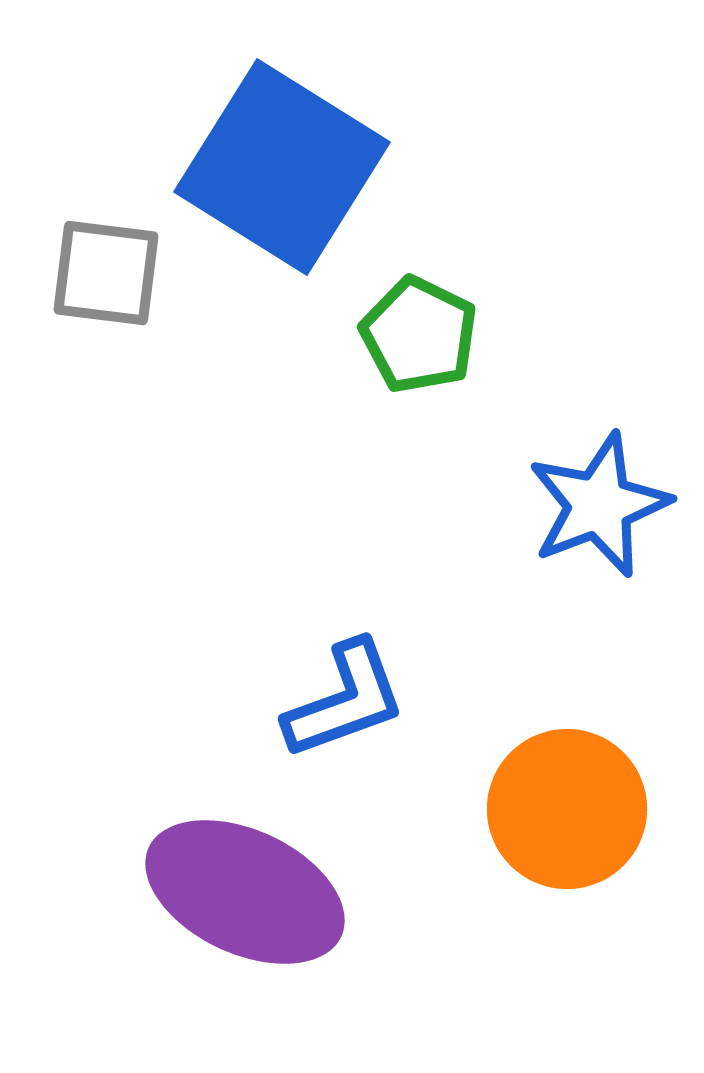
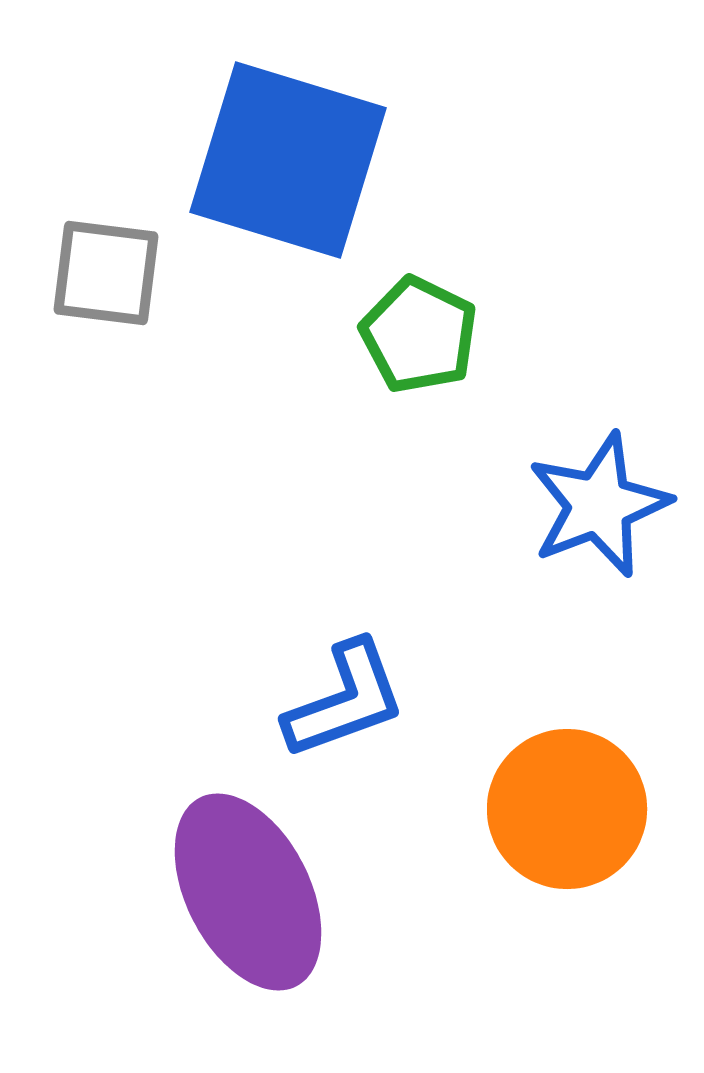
blue square: moved 6 px right, 7 px up; rotated 15 degrees counterclockwise
purple ellipse: moved 3 px right; rotated 38 degrees clockwise
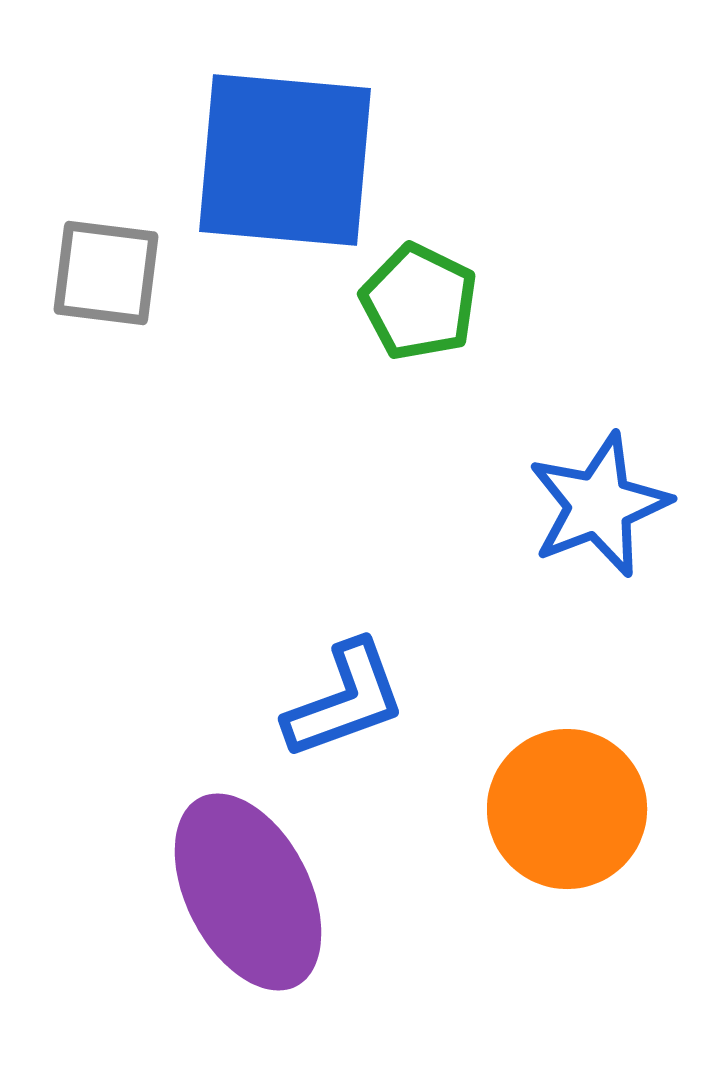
blue square: moved 3 px left; rotated 12 degrees counterclockwise
green pentagon: moved 33 px up
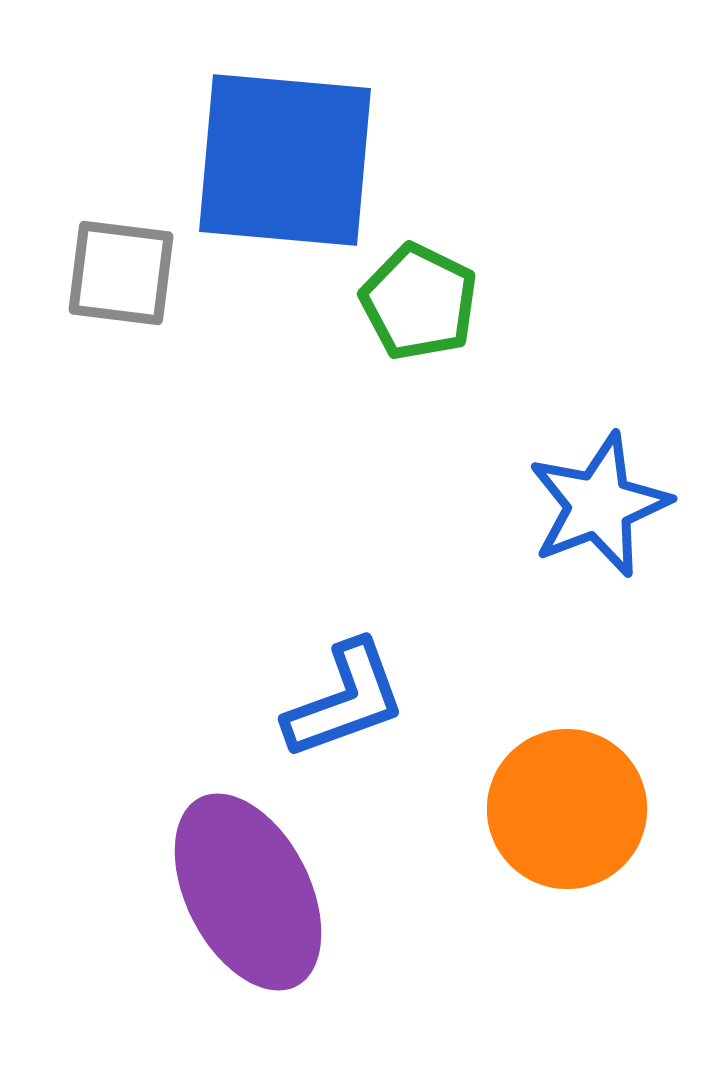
gray square: moved 15 px right
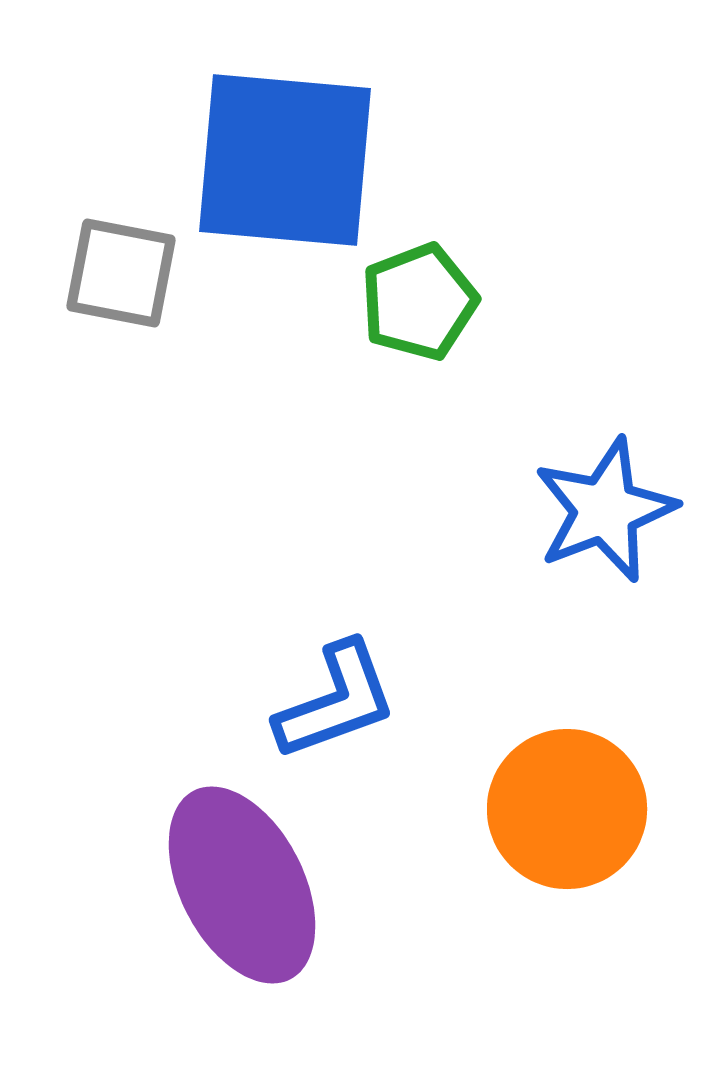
gray square: rotated 4 degrees clockwise
green pentagon: rotated 25 degrees clockwise
blue star: moved 6 px right, 5 px down
blue L-shape: moved 9 px left, 1 px down
purple ellipse: moved 6 px left, 7 px up
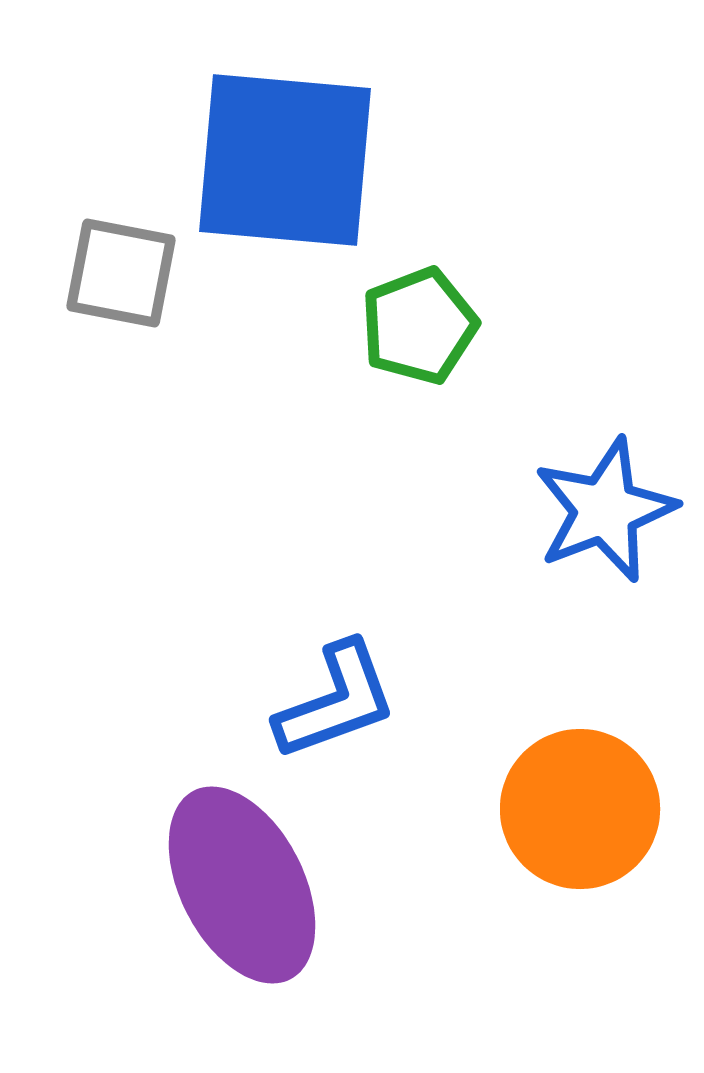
green pentagon: moved 24 px down
orange circle: moved 13 px right
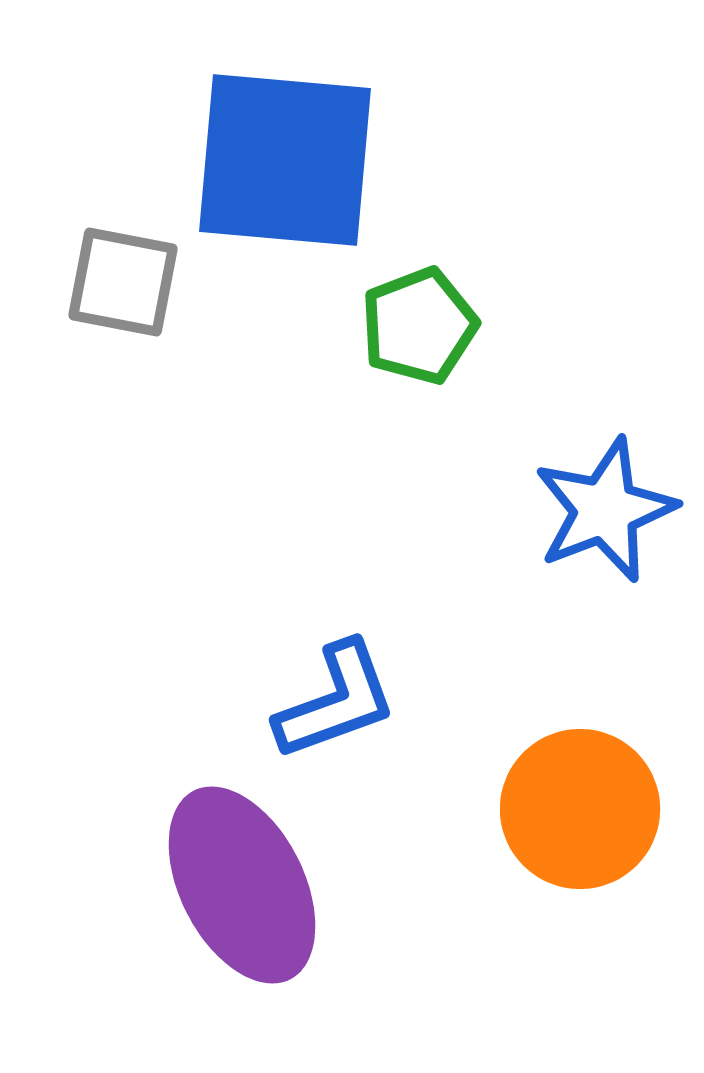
gray square: moved 2 px right, 9 px down
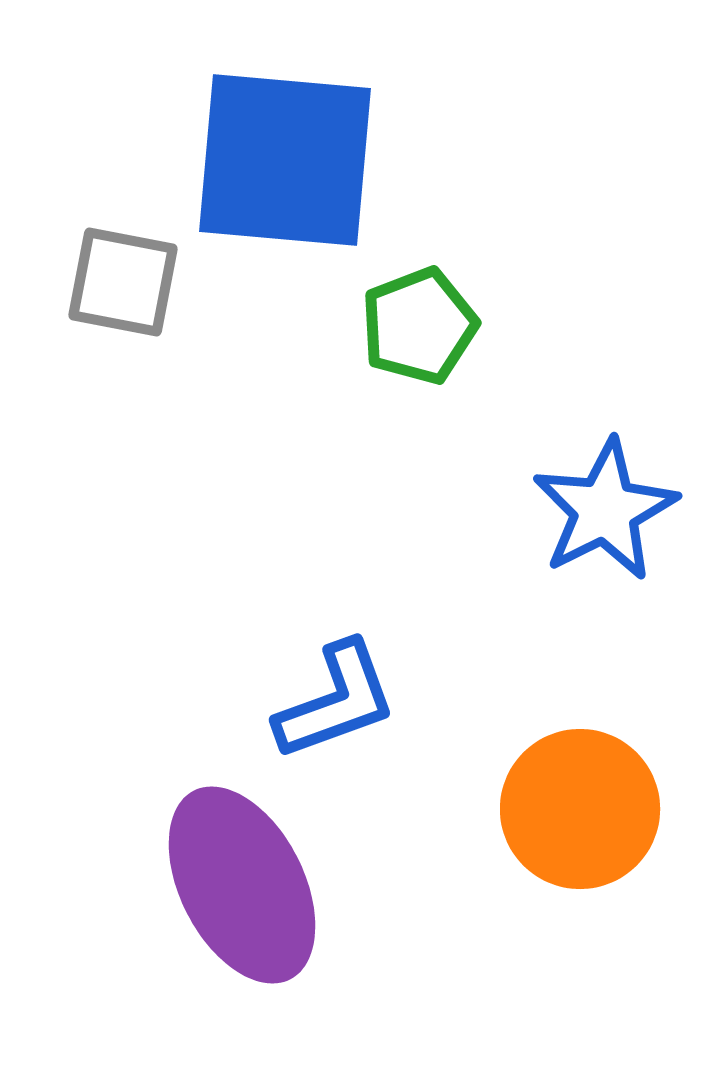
blue star: rotated 6 degrees counterclockwise
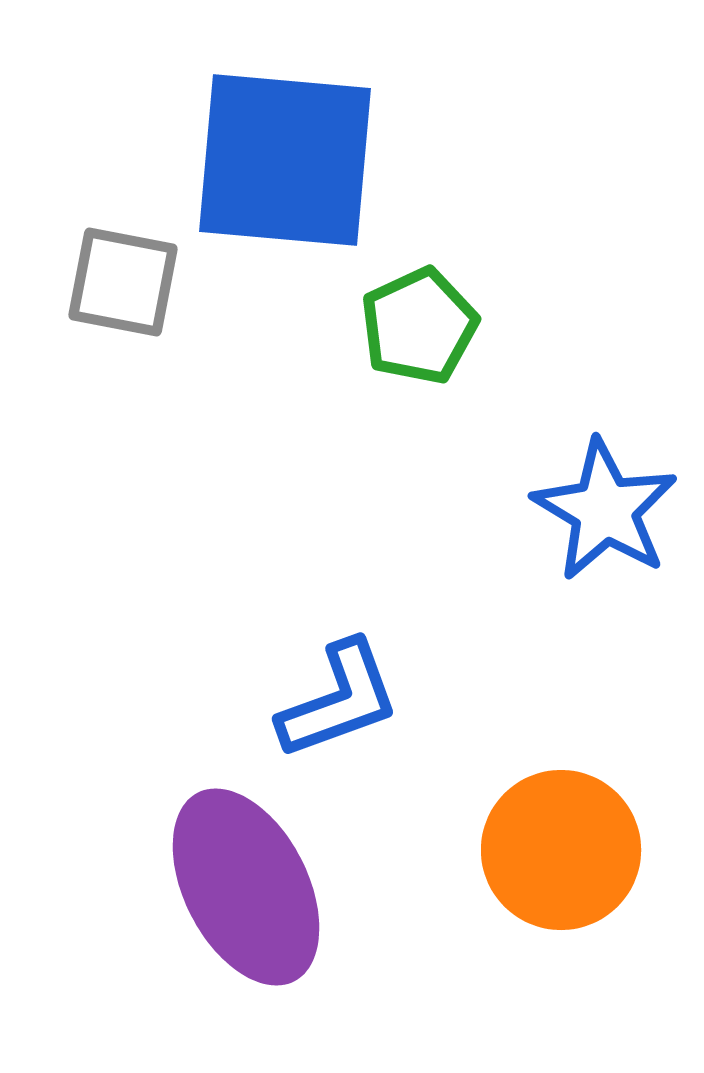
green pentagon: rotated 4 degrees counterclockwise
blue star: rotated 14 degrees counterclockwise
blue L-shape: moved 3 px right, 1 px up
orange circle: moved 19 px left, 41 px down
purple ellipse: moved 4 px right, 2 px down
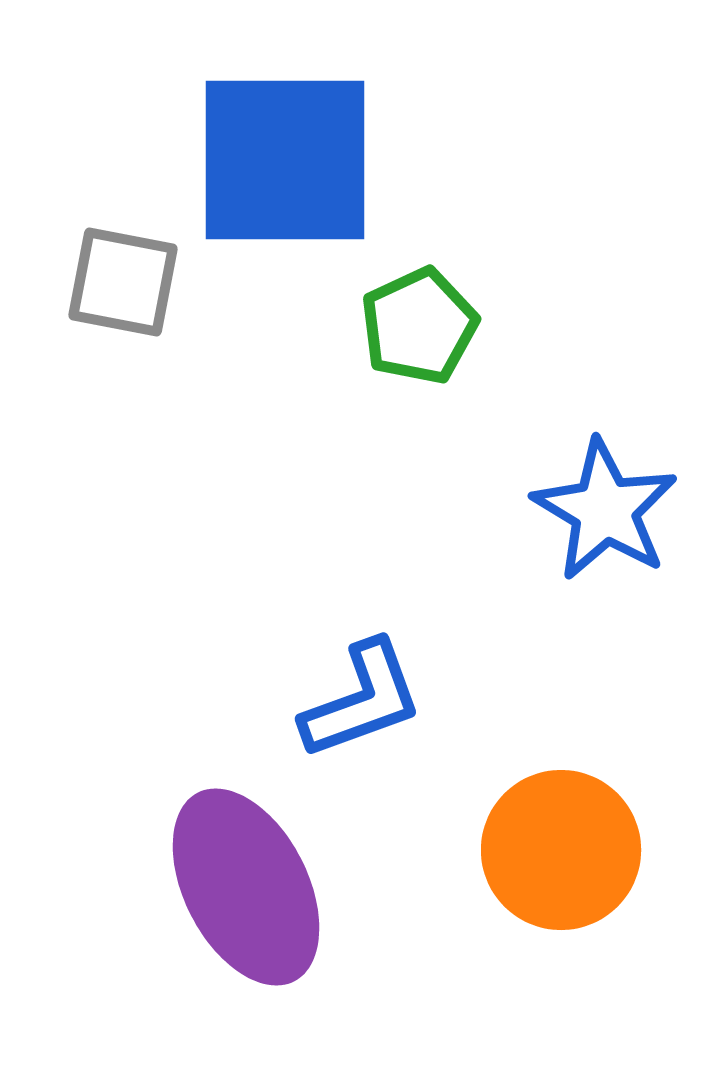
blue square: rotated 5 degrees counterclockwise
blue L-shape: moved 23 px right
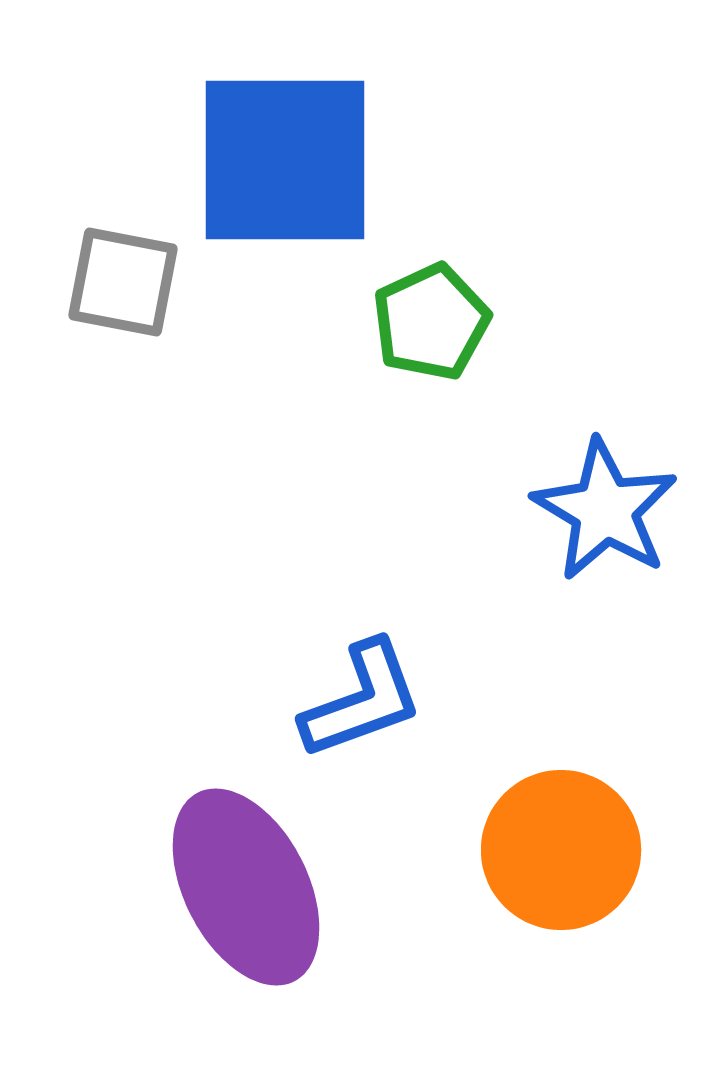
green pentagon: moved 12 px right, 4 px up
